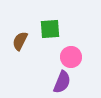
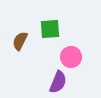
purple semicircle: moved 4 px left
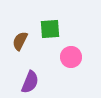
purple semicircle: moved 28 px left
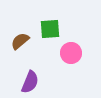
brown semicircle: rotated 24 degrees clockwise
pink circle: moved 4 px up
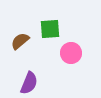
purple semicircle: moved 1 px left, 1 px down
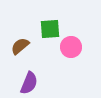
brown semicircle: moved 5 px down
pink circle: moved 6 px up
